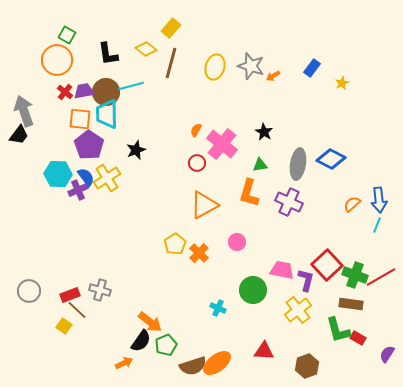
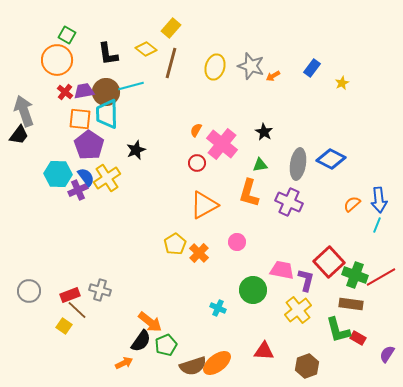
red square at (327, 265): moved 2 px right, 3 px up
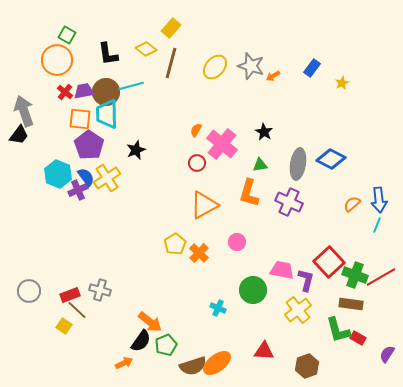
yellow ellipse at (215, 67): rotated 25 degrees clockwise
cyan hexagon at (58, 174): rotated 20 degrees clockwise
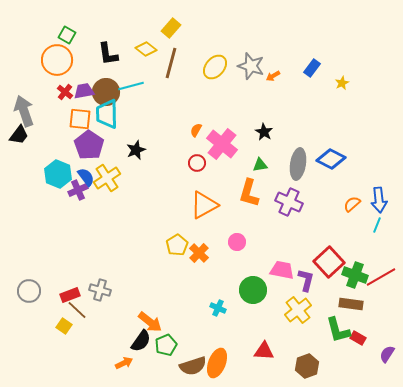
yellow pentagon at (175, 244): moved 2 px right, 1 px down
orange ellipse at (217, 363): rotated 32 degrees counterclockwise
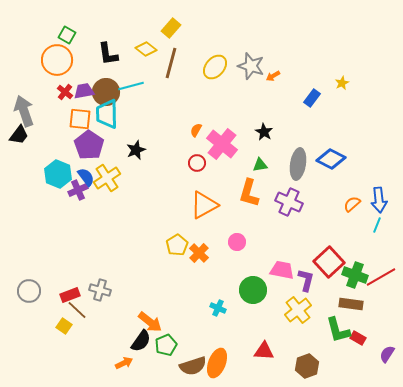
blue rectangle at (312, 68): moved 30 px down
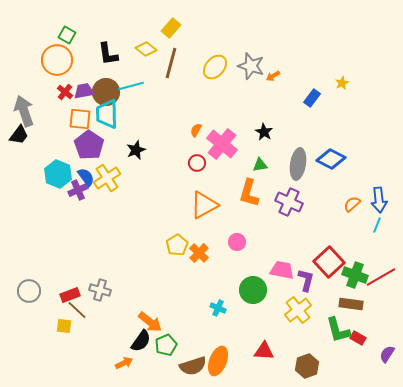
yellow square at (64, 326): rotated 28 degrees counterclockwise
orange ellipse at (217, 363): moved 1 px right, 2 px up
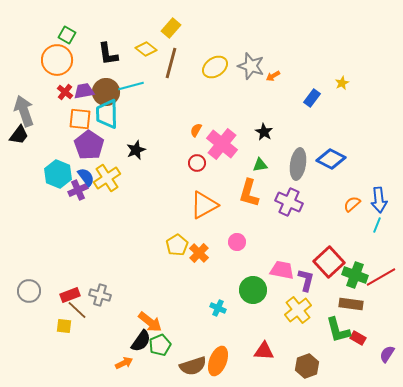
yellow ellipse at (215, 67): rotated 15 degrees clockwise
gray cross at (100, 290): moved 5 px down
green pentagon at (166, 345): moved 6 px left
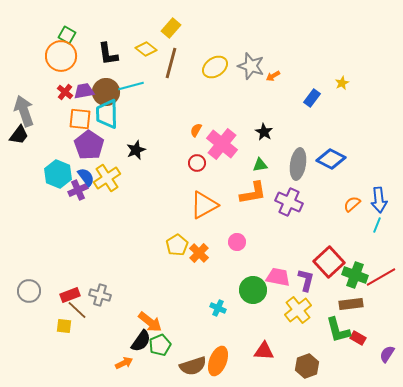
orange circle at (57, 60): moved 4 px right, 4 px up
orange L-shape at (249, 193): moved 4 px right; rotated 116 degrees counterclockwise
pink trapezoid at (282, 270): moved 4 px left, 7 px down
brown rectangle at (351, 304): rotated 15 degrees counterclockwise
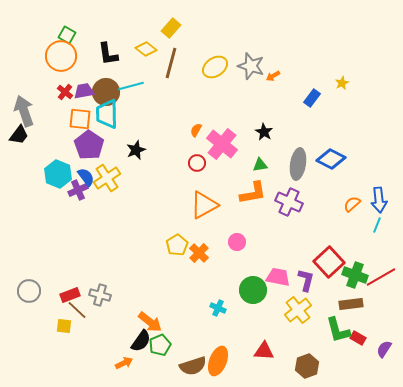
purple semicircle at (387, 354): moved 3 px left, 5 px up
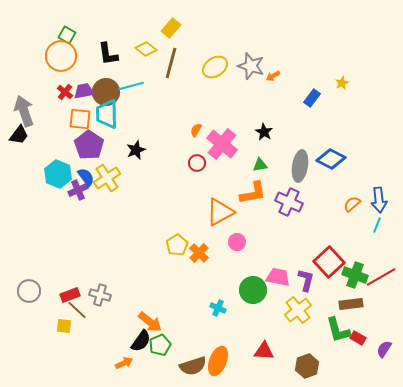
gray ellipse at (298, 164): moved 2 px right, 2 px down
orange triangle at (204, 205): moved 16 px right, 7 px down
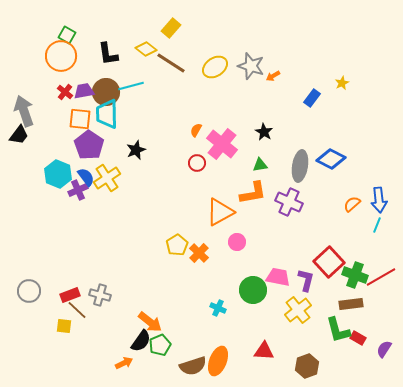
brown line at (171, 63): rotated 72 degrees counterclockwise
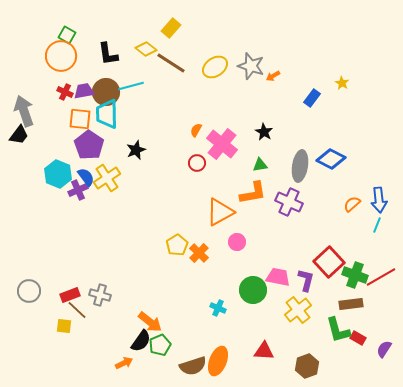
yellow star at (342, 83): rotated 16 degrees counterclockwise
red cross at (65, 92): rotated 14 degrees counterclockwise
